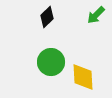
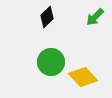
green arrow: moved 1 px left, 2 px down
yellow diamond: rotated 40 degrees counterclockwise
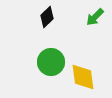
yellow diamond: rotated 36 degrees clockwise
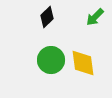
green circle: moved 2 px up
yellow diamond: moved 14 px up
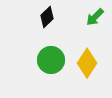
yellow diamond: moved 4 px right; rotated 40 degrees clockwise
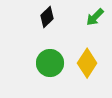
green circle: moved 1 px left, 3 px down
